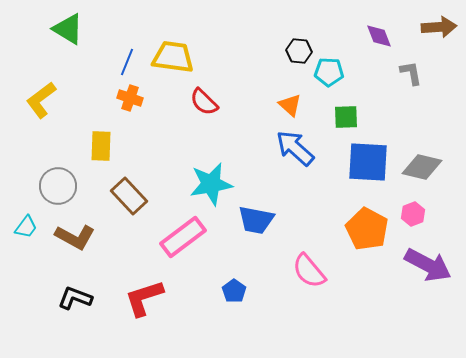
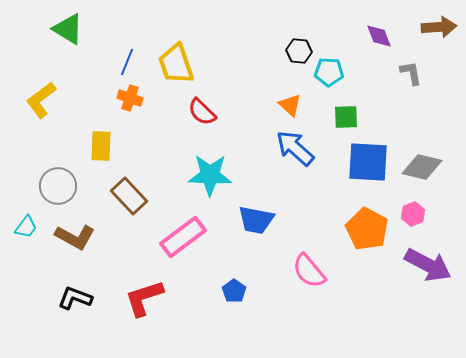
yellow trapezoid: moved 3 px right, 7 px down; rotated 117 degrees counterclockwise
red semicircle: moved 2 px left, 10 px down
cyan star: moved 1 px left, 9 px up; rotated 12 degrees clockwise
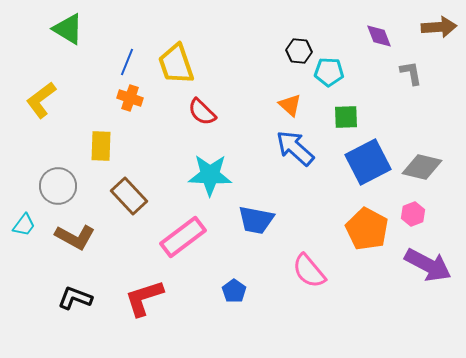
blue square: rotated 30 degrees counterclockwise
cyan trapezoid: moved 2 px left, 2 px up
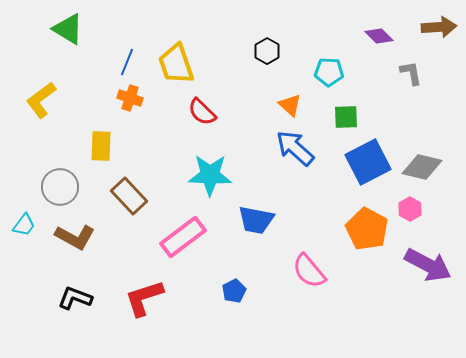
purple diamond: rotated 24 degrees counterclockwise
black hexagon: moved 32 px left; rotated 25 degrees clockwise
gray circle: moved 2 px right, 1 px down
pink hexagon: moved 3 px left, 5 px up; rotated 10 degrees counterclockwise
blue pentagon: rotated 10 degrees clockwise
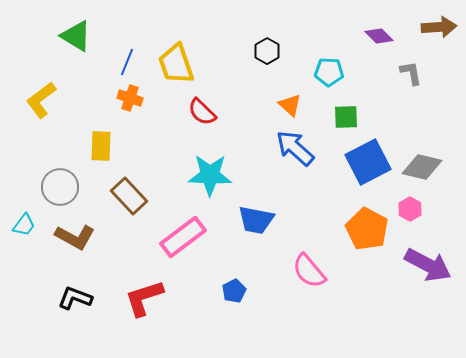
green triangle: moved 8 px right, 7 px down
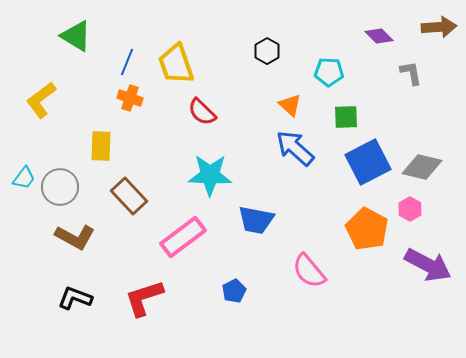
cyan trapezoid: moved 47 px up
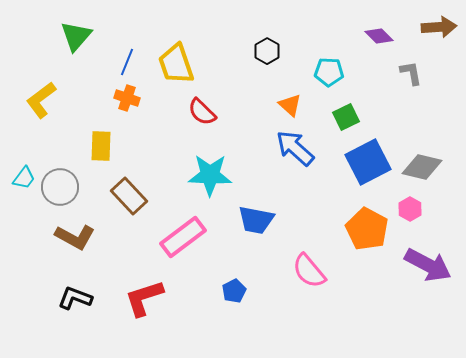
green triangle: rotated 40 degrees clockwise
orange cross: moved 3 px left
green square: rotated 24 degrees counterclockwise
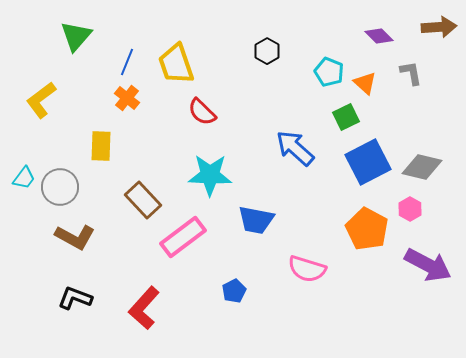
cyan pentagon: rotated 20 degrees clockwise
orange cross: rotated 20 degrees clockwise
orange triangle: moved 75 px right, 22 px up
brown rectangle: moved 14 px right, 4 px down
pink semicircle: moved 2 px left, 2 px up; rotated 33 degrees counterclockwise
red L-shape: moved 10 px down; rotated 30 degrees counterclockwise
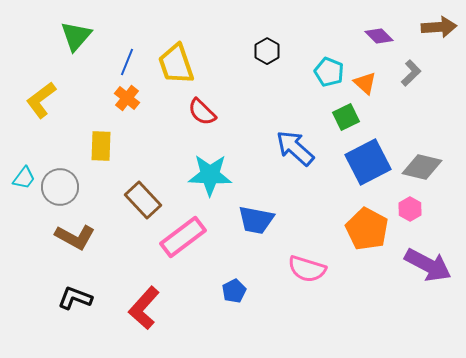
gray L-shape: rotated 56 degrees clockwise
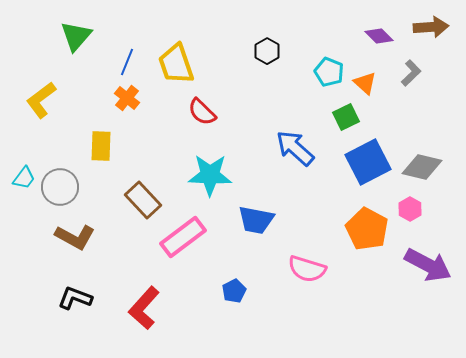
brown arrow: moved 8 px left
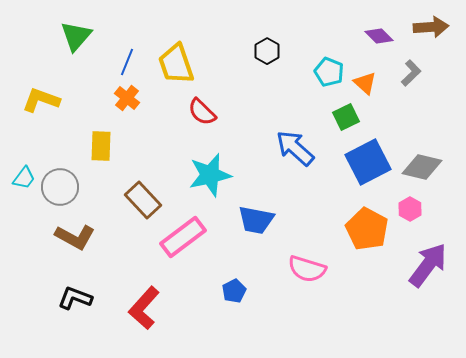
yellow L-shape: rotated 57 degrees clockwise
cyan star: rotated 15 degrees counterclockwise
purple arrow: rotated 81 degrees counterclockwise
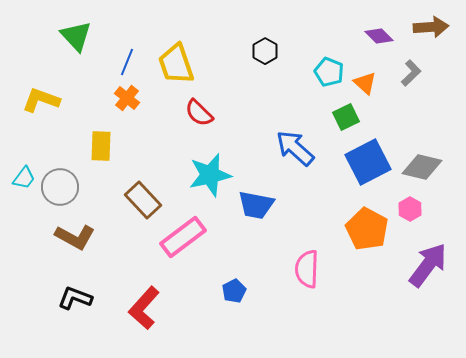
green triangle: rotated 24 degrees counterclockwise
black hexagon: moved 2 px left
red semicircle: moved 3 px left, 1 px down
blue trapezoid: moved 15 px up
pink semicircle: rotated 75 degrees clockwise
